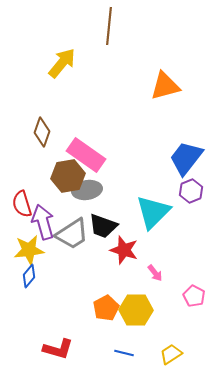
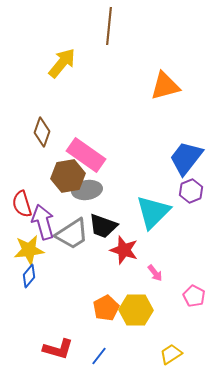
blue line: moved 25 px left, 3 px down; rotated 66 degrees counterclockwise
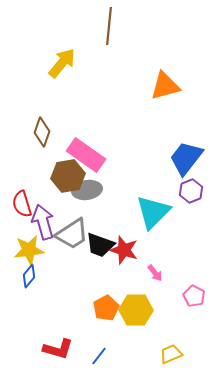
black trapezoid: moved 3 px left, 19 px down
yellow trapezoid: rotated 10 degrees clockwise
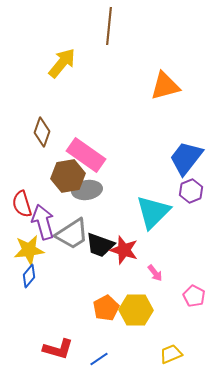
blue line: moved 3 px down; rotated 18 degrees clockwise
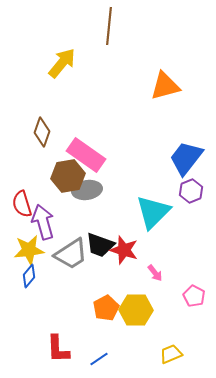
gray trapezoid: moved 1 px left, 20 px down
red L-shape: rotated 72 degrees clockwise
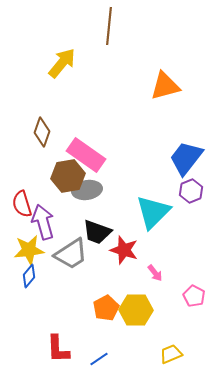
black trapezoid: moved 3 px left, 13 px up
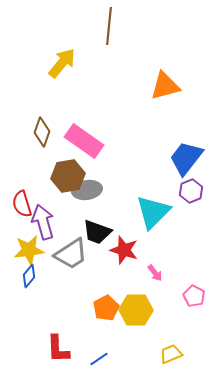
pink rectangle: moved 2 px left, 14 px up
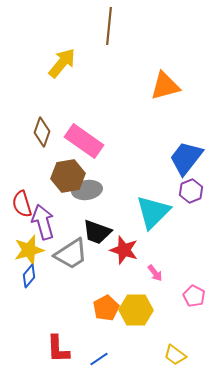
yellow star: rotated 8 degrees counterclockwise
yellow trapezoid: moved 4 px right, 1 px down; rotated 120 degrees counterclockwise
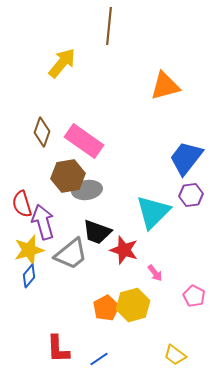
purple hexagon: moved 4 px down; rotated 15 degrees clockwise
gray trapezoid: rotated 6 degrees counterclockwise
yellow hexagon: moved 3 px left, 5 px up; rotated 16 degrees counterclockwise
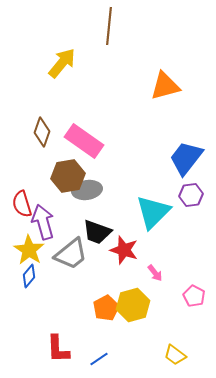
yellow star: rotated 24 degrees counterclockwise
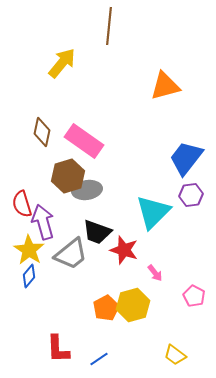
brown diamond: rotated 8 degrees counterclockwise
brown hexagon: rotated 8 degrees counterclockwise
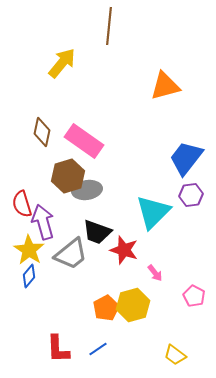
blue line: moved 1 px left, 10 px up
